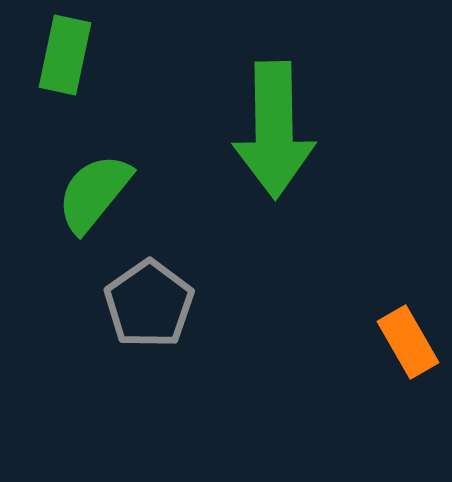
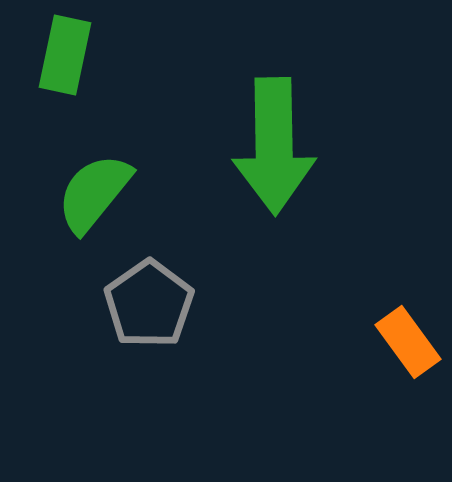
green arrow: moved 16 px down
orange rectangle: rotated 6 degrees counterclockwise
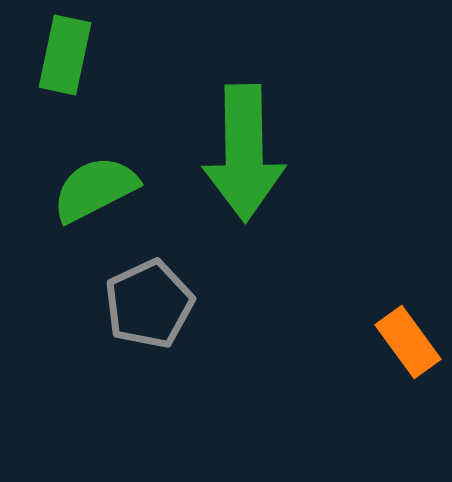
green arrow: moved 30 px left, 7 px down
green semicircle: moved 1 px right, 4 px up; rotated 24 degrees clockwise
gray pentagon: rotated 10 degrees clockwise
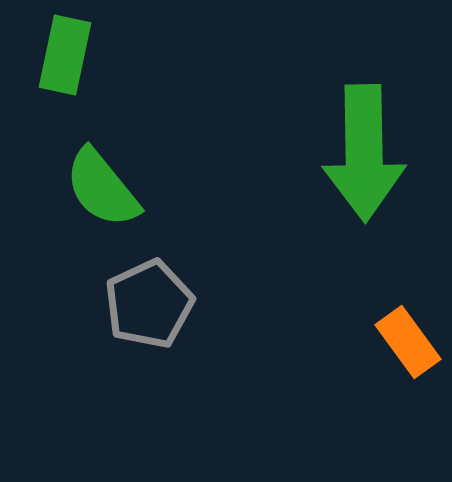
green arrow: moved 120 px right
green semicircle: moved 7 px right, 1 px up; rotated 102 degrees counterclockwise
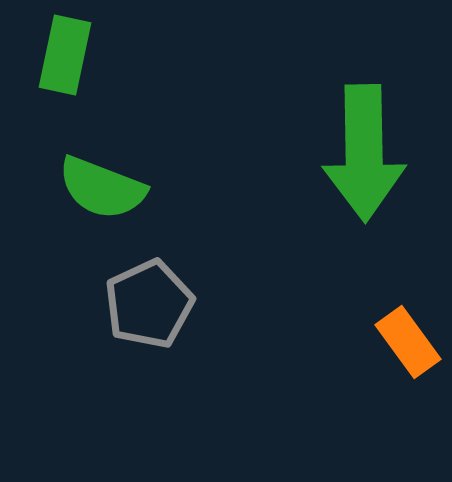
green semicircle: rotated 30 degrees counterclockwise
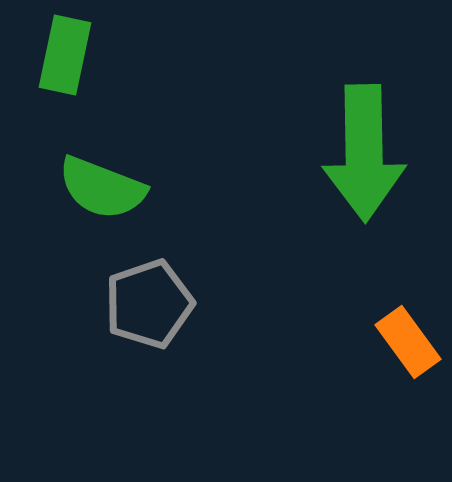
gray pentagon: rotated 6 degrees clockwise
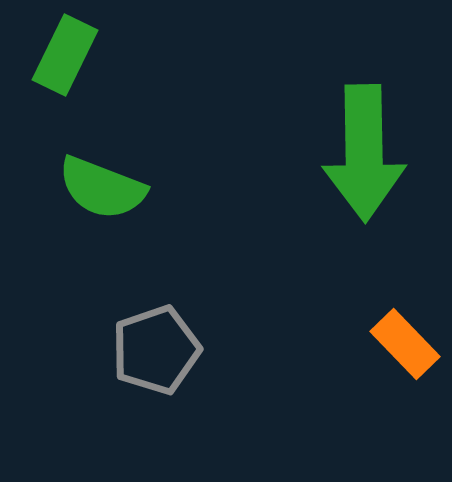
green rectangle: rotated 14 degrees clockwise
gray pentagon: moved 7 px right, 46 px down
orange rectangle: moved 3 px left, 2 px down; rotated 8 degrees counterclockwise
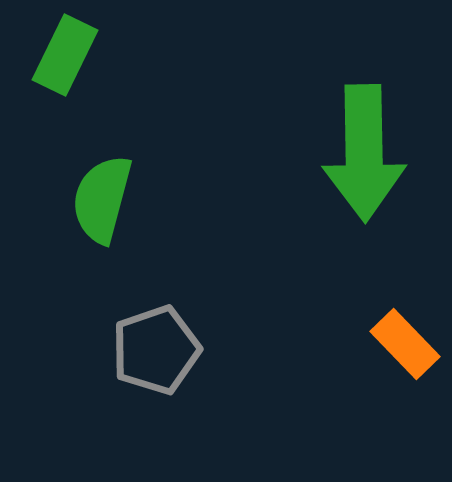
green semicircle: moved 11 px down; rotated 84 degrees clockwise
